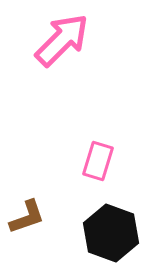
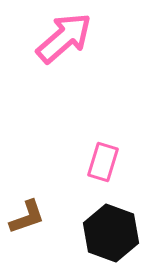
pink arrow: moved 2 px right, 2 px up; rotated 4 degrees clockwise
pink rectangle: moved 5 px right, 1 px down
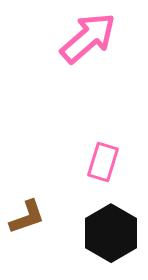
pink arrow: moved 24 px right
black hexagon: rotated 10 degrees clockwise
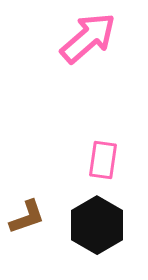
pink rectangle: moved 2 px up; rotated 9 degrees counterclockwise
black hexagon: moved 14 px left, 8 px up
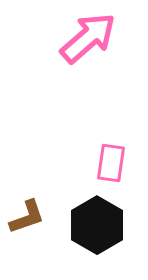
pink rectangle: moved 8 px right, 3 px down
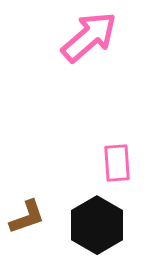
pink arrow: moved 1 px right, 1 px up
pink rectangle: moved 6 px right; rotated 12 degrees counterclockwise
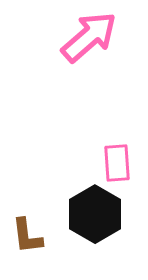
brown L-shape: moved 19 px down; rotated 102 degrees clockwise
black hexagon: moved 2 px left, 11 px up
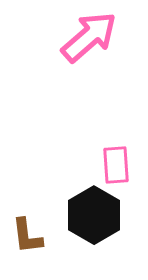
pink rectangle: moved 1 px left, 2 px down
black hexagon: moved 1 px left, 1 px down
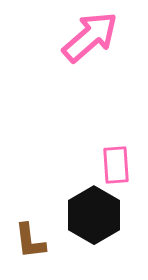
pink arrow: moved 1 px right
brown L-shape: moved 3 px right, 5 px down
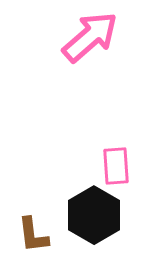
pink rectangle: moved 1 px down
brown L-shape: moved 3 px right, 6 px up
